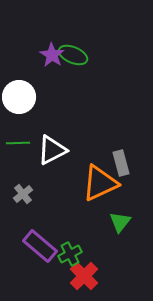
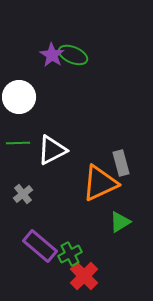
green triangle: rotated 20 degrees clockwise
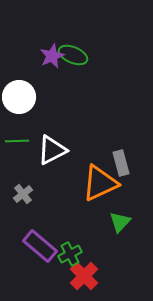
purple star: moved 1 px down; rotated 15 degrees clockwise
green line: moved 1 px left, 2 px up
green triangle: rotated 15 degrees counterclockwise
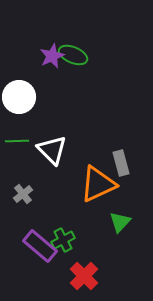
white triangle: rotated 48 degrees counterclockwise
orange triangle: moved 2 px left, 1 px down
green cross: moved 7 px left, 14 px up
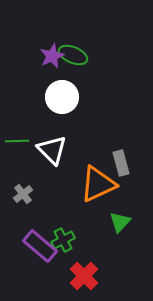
white circle: moved 43 px right
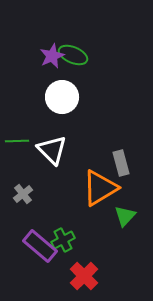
orange triangle: moved 2 px right, 4 px down; rotated 6 degrees counterclockwise
green triangle: moved 5 px right, 6 px up
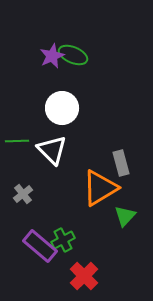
white circle: moved 11 px down
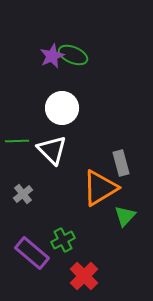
purple rectangle: moved 8 px left, 7 px down
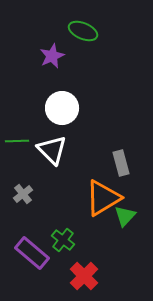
green ellipse: moved 10 px right, 24 px up
orange triangle: moved 3 px right, 10 px down
green cross: rotated 25 degrees counterclockwise
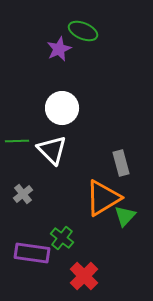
purple star: moved 7 px right, 7 px up
green cross: moved 1 px left, 2 px up
purple rectangle: rotated 32 degrees counterclockwise
